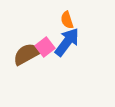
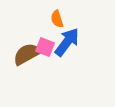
orange semicircle: moved 10 px left, 1 px up
pink square: rotated 30 degrees counterclockwise
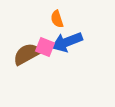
blue arrow: rotated 148 degrees counterclockwise
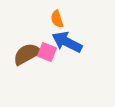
blue arrow: rotated 48 degrees clockwise
pink square: moved 2 px right, 5 px down
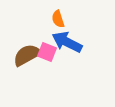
orange semicircle: moved 1 px right
brown semicircle: moved 1 px down
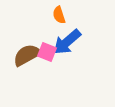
orange semicircle: moved 1 px right, 4 px up
blue arrow: rotated 68 degrees counterclockwise
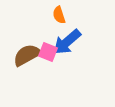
pink square: moved 1 px right
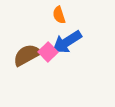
blue arrow: rotated 8 degrees clockwise
pink square: rotated 24 degrees clockwise
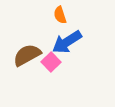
orange semicircle: moved 1 px right
pink square: moved 3 px right, 10 px down
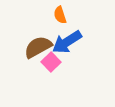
brown semicircle: moved 11 px right, 8 px up
